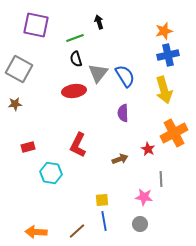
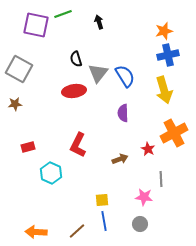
green line: moved 12 px left, 24 px up
cyan hexagon: rotated 15 degrees clockwise
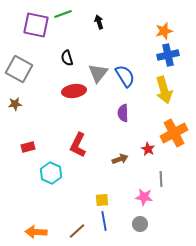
black semicircle: moved 9 px left, 1 px up
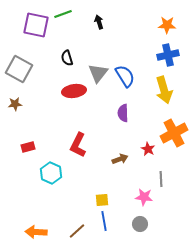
orange star: moved 3 px right, 6 px up; rotated 18 degrees clockwise
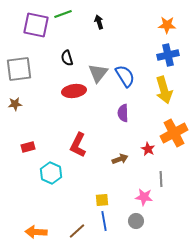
gray square: rotated 36 degrees counterclockwise
gray circle: moved 4 px left, 3 px up
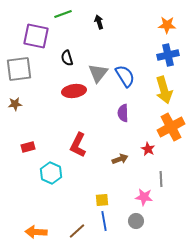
purple square: moved 11 px down
orange cross: moved 3 px left, 6 px up
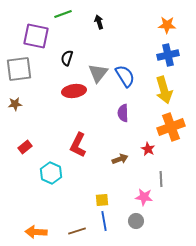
black semicircle: rotated 35 degrees clockwise
orange cross: rotated 8 degrees clockwise
red rectangle: moved 3 px left; rotated 24 degrees counterclockwise
brown line: rotated 24 degrees clockwise
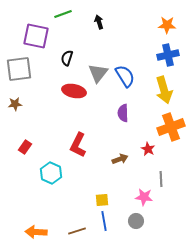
red ellipse: rotated 20 degrees clockwise
red rectangle: rotated 16 degrees counterclockwise
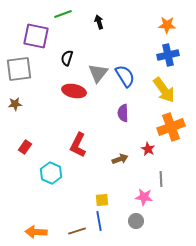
yellow arrow: rotated 20 degrees counterclockwise
blue line: moved 5 px left
